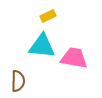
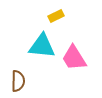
yellow rectangle: moved 8 px right
pink trapezoid: rotated 132 degrees counterclockwise
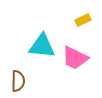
yellow rectangle: moved 27 px right, 4 px down
pink trapezoid: moved 1 px right; rotated 32 degrees counterclockwise
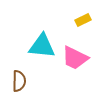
brown semicircle: moved 1 px right
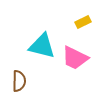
yellow rectangle: moved 2 px down
cyan triangle: rotated 8 degrees clockwise
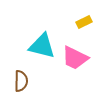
yellow rectangle: moved 1 px right
brown semicircle: moved 2 px right
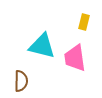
yellow rectangle: rotated 49 degrees counterclockwise
pink trapezoid: rotated 56 degrees clockwise
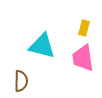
yellow rectangle: moved 6 px down
pink trapezoid: moved 8 px right
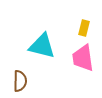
brown semicircle: moved 1 px left
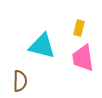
yellow rectangle: moved 5 px left
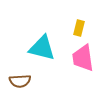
cyan triangle: moved 2 px down
brown semicircle: rotated 85 degrees clockwise
